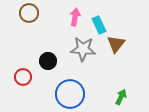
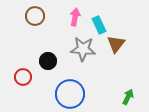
brown circle: moved 6 px right, 3 px down
green arrow: moved 7 px right
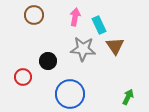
brown circle: moved 1 px left, 1 px up
brown triangle: moved 1 px left, 2 px down; rotated 12 degrees counterclockwise
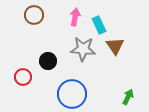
blue circle: moved 2 px right
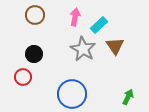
brown circle: moved 1 px right
cyan rectangle: rotated 72 degrees clockwise
gray star: rotated 25 degrees clockwise
black circle: moved 14 px left, 7 px up
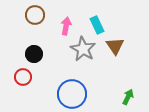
pink arrow: moved 9 px left, 9 px down
cyan rectangle: moved 2 px left; rotated 72 degrees counterclockwise
